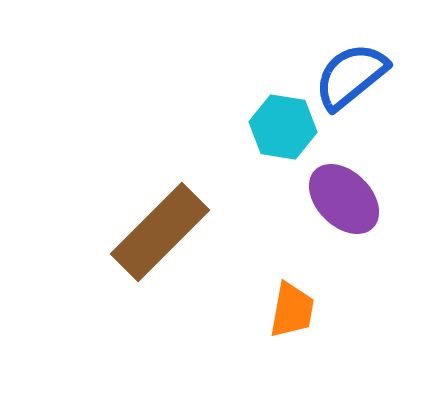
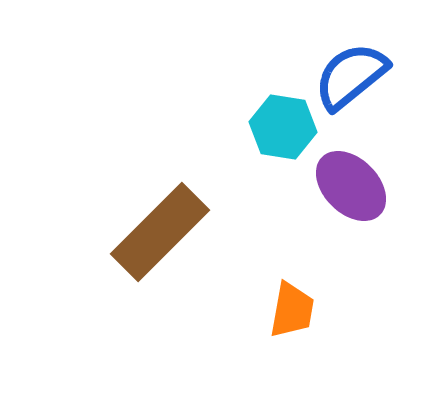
purple ellipse: moved 7 px right, 13 px up
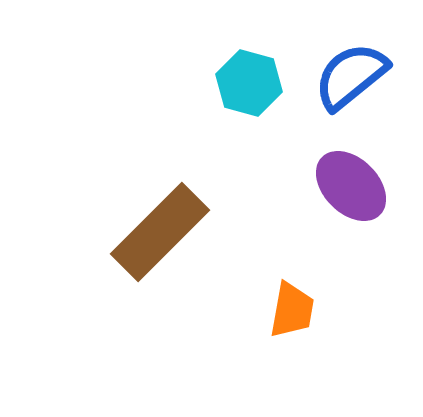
cyan hexagon: moved 34 px left, 44 px up; rotated 6 degrees clockwise
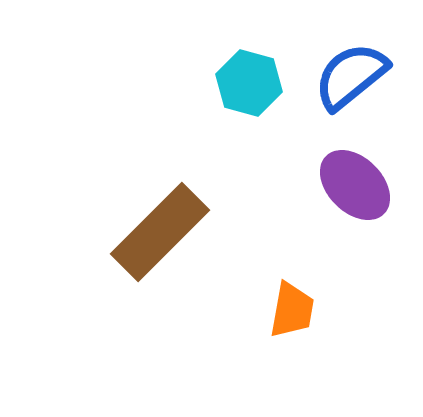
purple ellipse: moved 4 px right, 1 px up
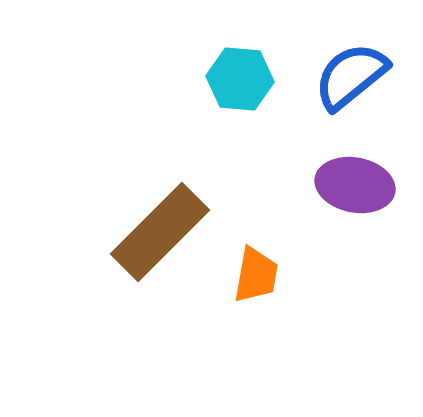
cyan hexagon: moved 9 px left, 4 px up; rotated 10 degrees counterclockwise
purple ellipse: rotated 34 degrees counterclockwise
orange trapezoid: moved 36 px left, 35 px up
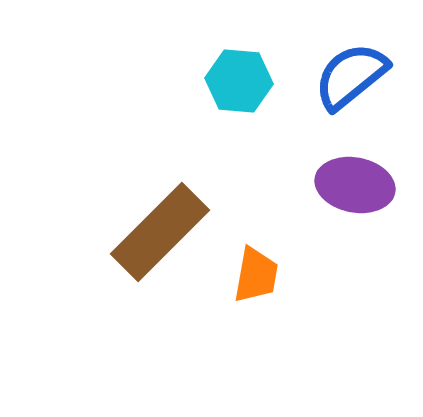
cyan hexagon: moved 1 px left, 2 px down
